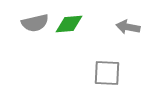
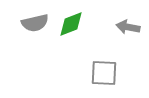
green diamond: moved 2 px right; rotated 16 degrees counterclockwise
gray square: moved 3 px left
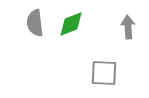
gray semicircle: rotated 96 degrees clockwise
gray arrow: rotated 75 degrees clockwise
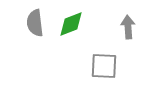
gray square: moved 7 px up
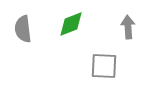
gray semicircle: moved 12 px left, 6 px down
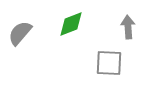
gray semicircle: moved 3 px left, 4 px down; rotated 48 degrees clockwise
gray square: moved 5 px right, 3 px up
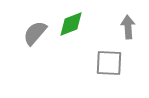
gray semicircle: moved 15 px right
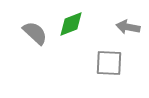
gray arrow: rotated 75 degrees counterclockwise
gray semicircle: rotated 92 degrees clockwise
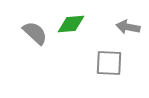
green diamond: rotated 16 degrees clockwise
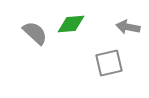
gray square: rotated 16 degrees counterclockwise
